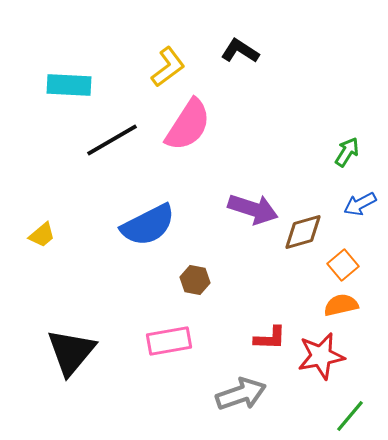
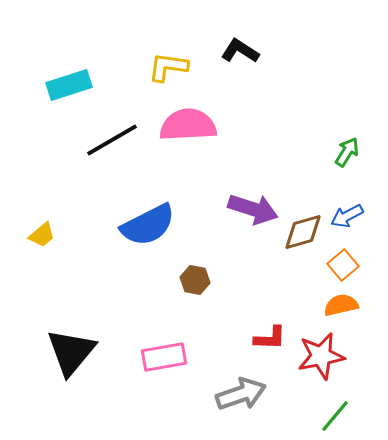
yellow L-shape: rotated 135 degrees counterclockwise
cyan rectangle: rotated 21 degrees counterclockwise
pink semicircle: rotated 126 degrees counterclockwise
blue arrow: moved 13 px left, 12 px down
pink rectangle: moved 5 px left, 16 px down
green line: moved 15 px left
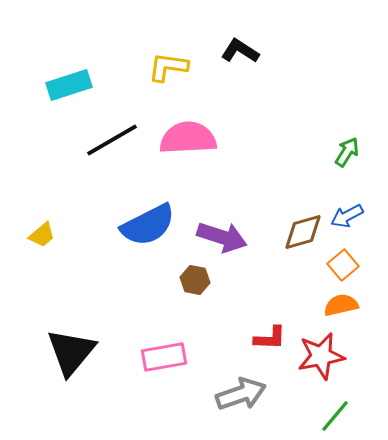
pink semicircle: moved 13 px down
purple arrow: moved 31 px left, 28 px down
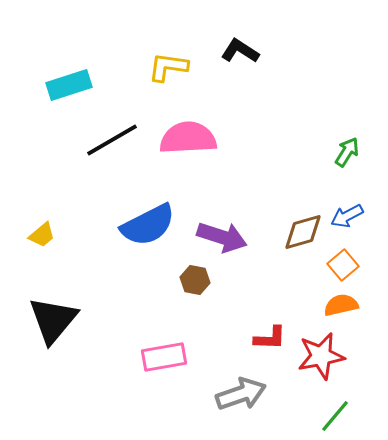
black triangle: moved 18 px left, 32 px up
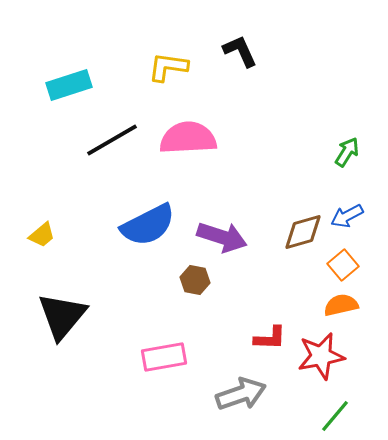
black L-shape: rotated 33 degrees clockwise
black triangle: moved 9 px right, 4 px up
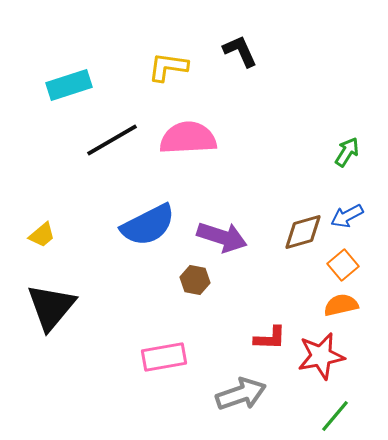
black triangle: moved 11 px left, 9 px up
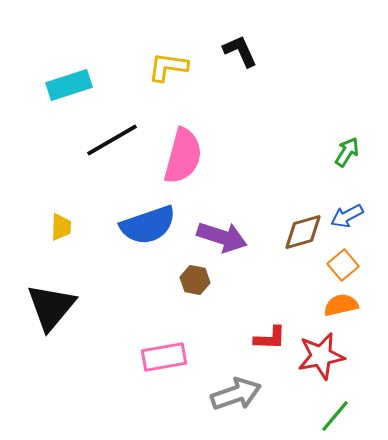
pink semicircle: moved 5 px left, 18 px down; rotated 108 degrees clockwise
blue semicircle: rotated 8 degrees clockwise
yellow trapezoid: moved 19 px right, 8 px up; rotated 48 degrees counterclockwise
gray arrow: moved 5 px left
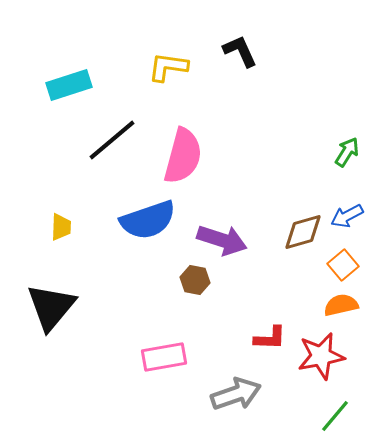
black line: rotated 10 degrees counterclockwise
blue semicircle: moved 5 px up
purple arrow: moved 3 px down
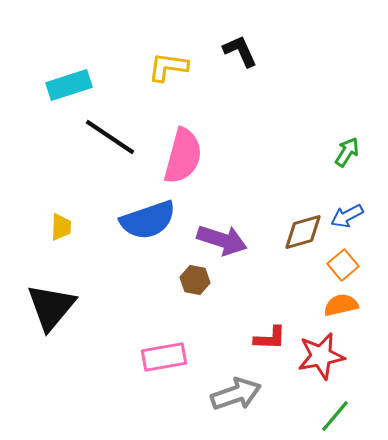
black line: moved 2 px left, 3 px up; rotated 74 degrees clockwise
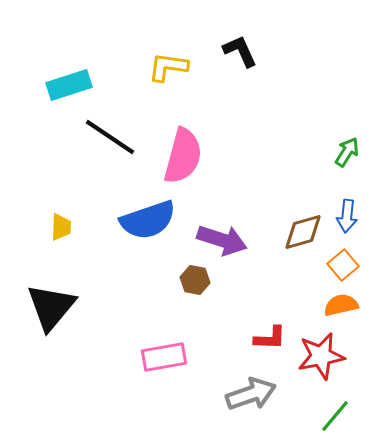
blue arrow: rotated 56 degrees counterclockwise
gray arrow: moved 15 px right
